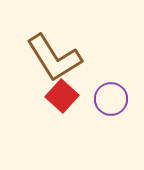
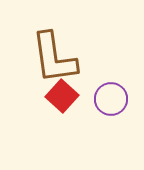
brown L-shape: rotated 24 degrees clockwise
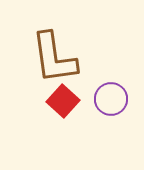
red square: moved 1 px right, 5 px down
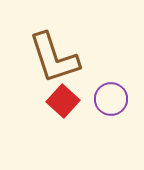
brown L-shape: rotated 10 degrees counterclockwise
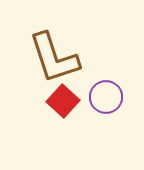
purple circle: moved 5 px left, 2 px up
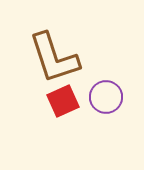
red square: rotated 24 degrees clockwise
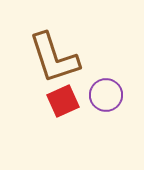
purple circle: moved 2 px up
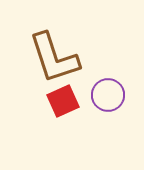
purple circle: moved 2 px right
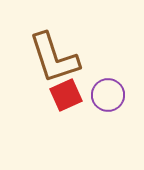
red square: moved 3 px right, 6 px up
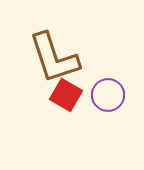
red square: rotated 36 degrees counterclockwise
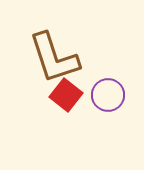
red square: rotated 8 degrees clockwise
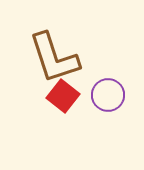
red square: moved 3 px left, 1 px down
